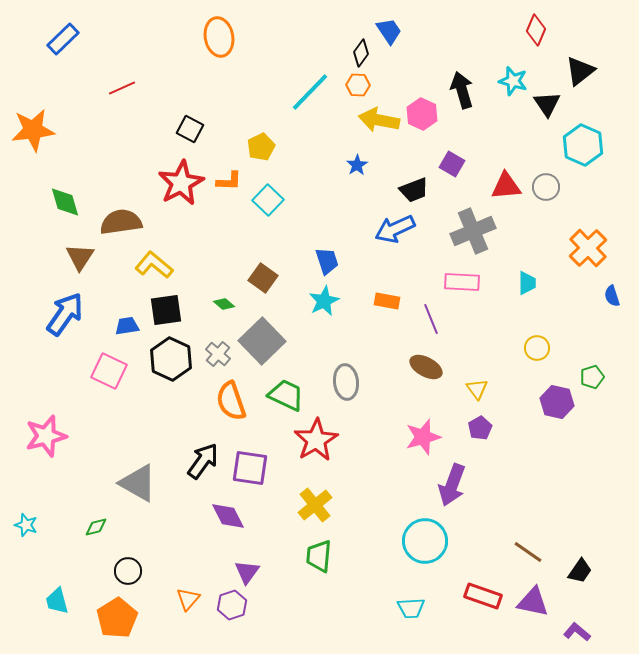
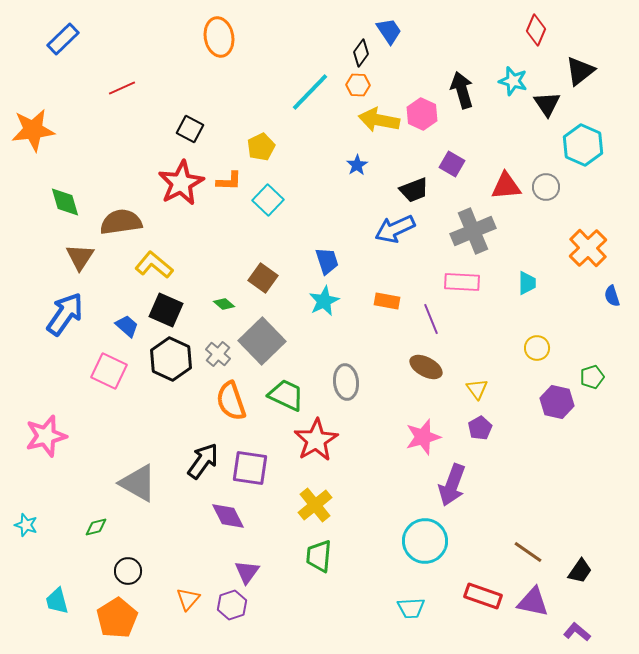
black square at (166, 310): rotated 32 degrees clockwise
blue trapezoid at (127, 326): rotated 50 degrees clockwise
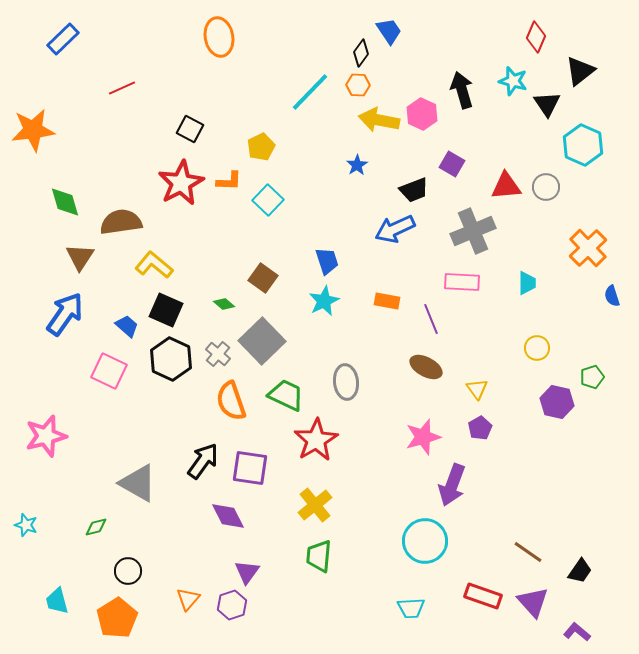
red diamond at (536, 30): moved 7 px down
purple triangle at (533, 602): rotated 36 degrees clockwise
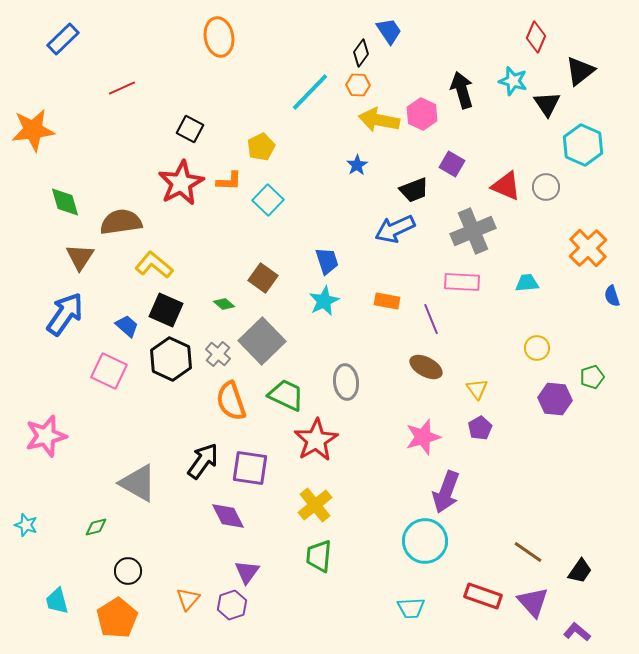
red triangle at (506, 186): rotated 28 degrees clockwise
cyan trapezoid at (527, 283): rotated 95 degrees counterclockwise
purple hexagon at (557, 402): moved 2 px left, 3 px up; rotated 8 degrees counterclockwise
purple arrow at (452, 485): moved 6 px left, 7 px down
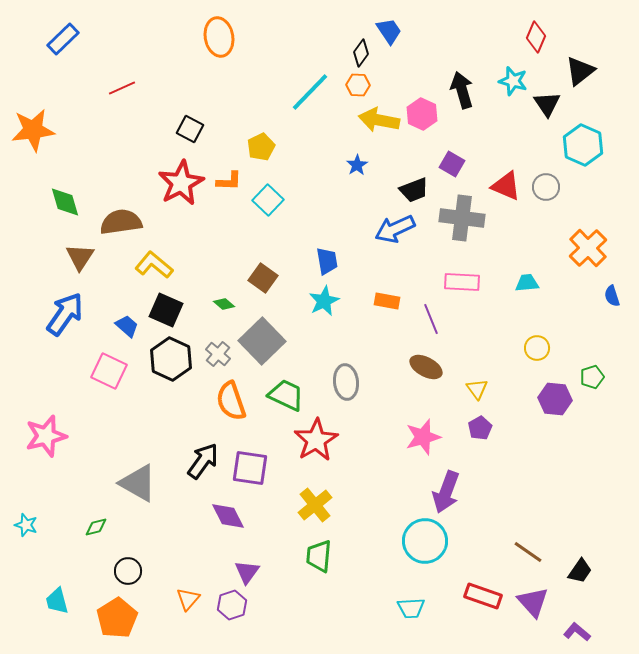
gray cross at (473, 231): moved 11 px left, 13 px up; rotated 30 degrees clockwise
blue trapezoid at (327, 261): rotated 8 degrees clockwise
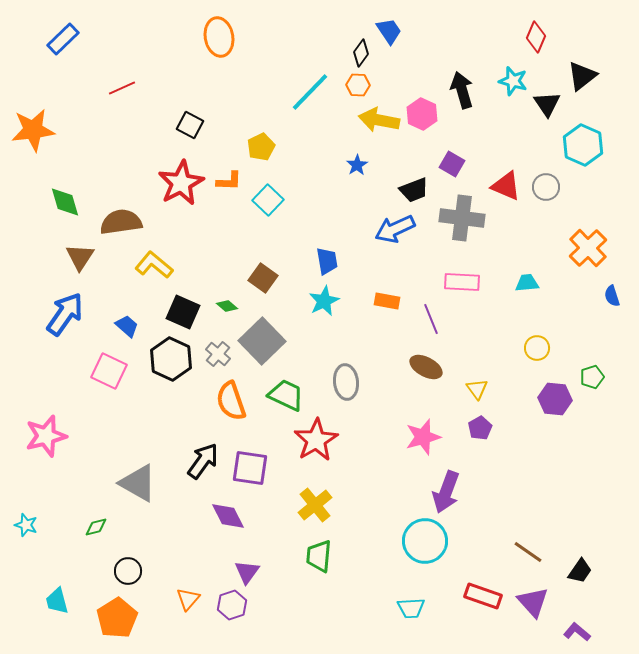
black triangle at (580, 71): moved 2 px right, 5 px down
black square at (190, 129): moved 4 px up
green diamond at (224, 304): moved 3 px right, 2 px down
black square at (166, 310): moved 17 px right, 2 px down
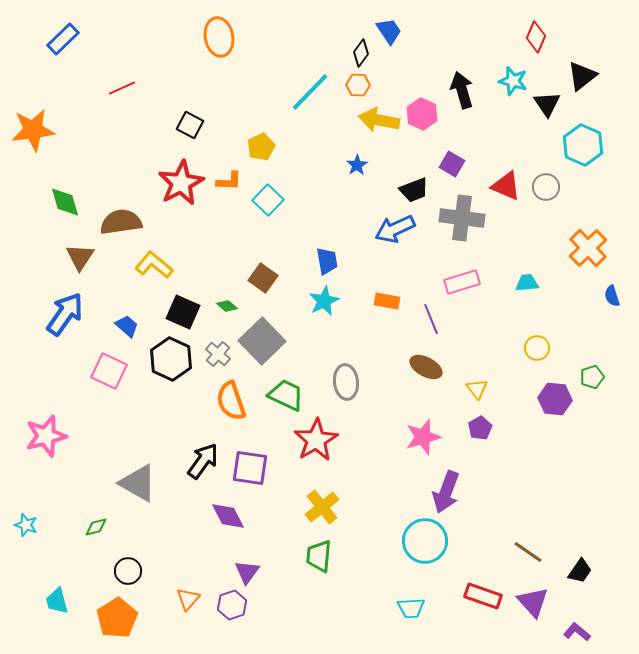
pink rectangle at (462, 282): rotated 20 degrees counterclockwise
yellow cross at (315, 505): moved 7 px right, 2 px down
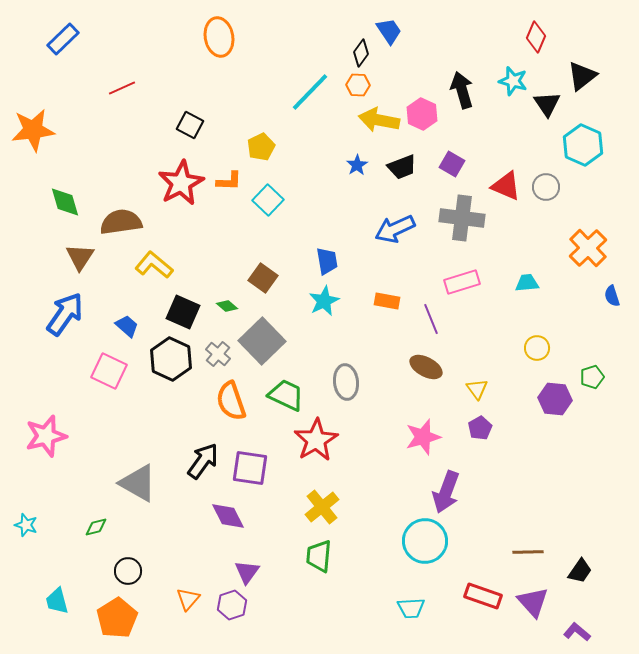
black trapezoid at (414, 190): moved 12 px left, 23 px up
brown line at (528, 552): rotated 36 degrees counterclockwise
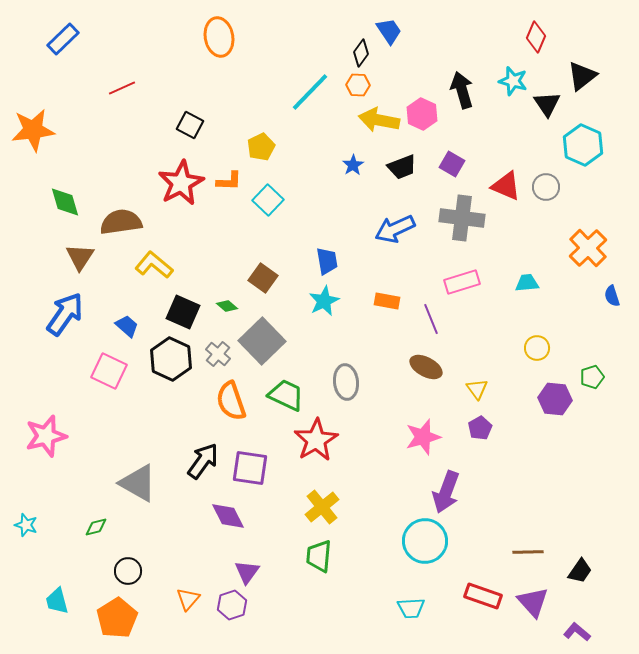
blue star at (357, 165): moved 4 px left
